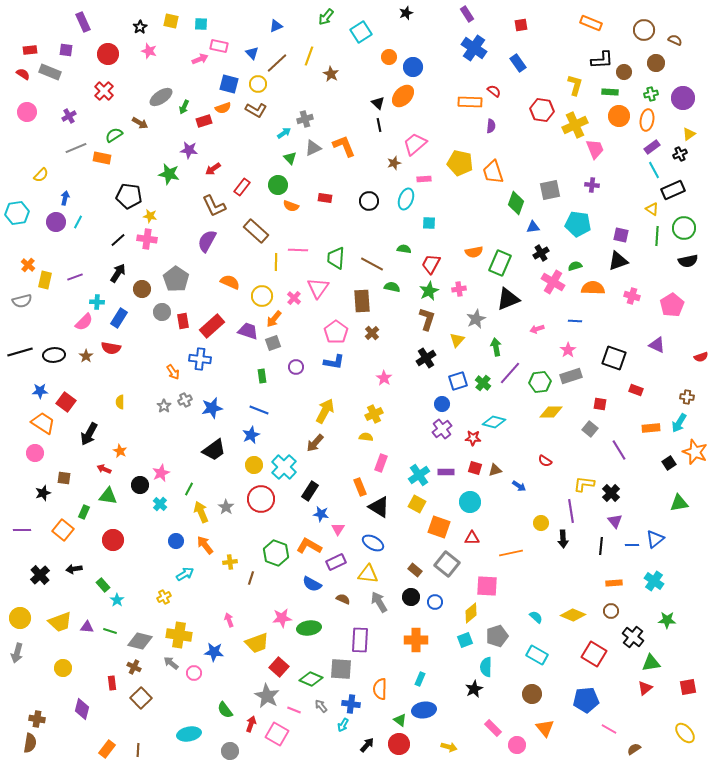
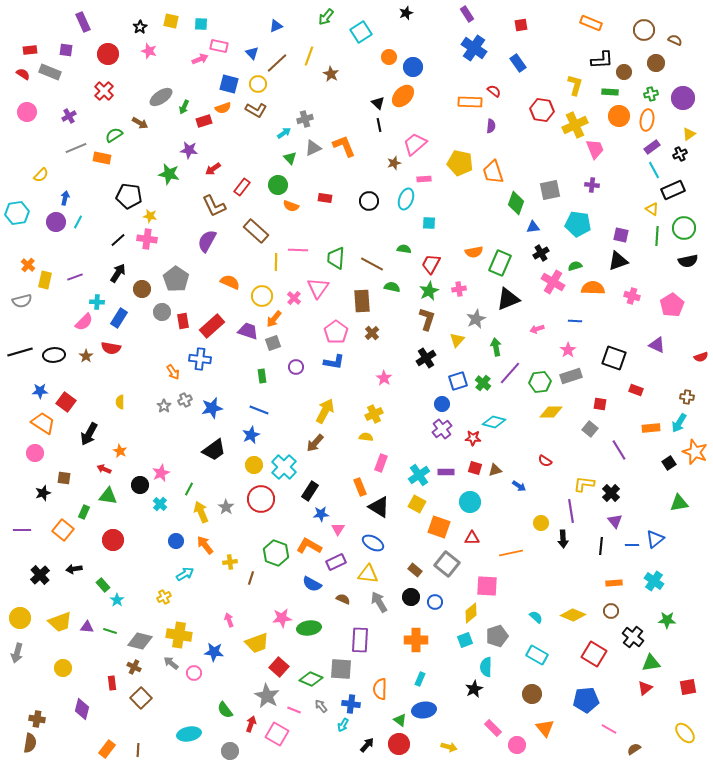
blue star at (321, 514): rotated 14 degrees counterclockwise
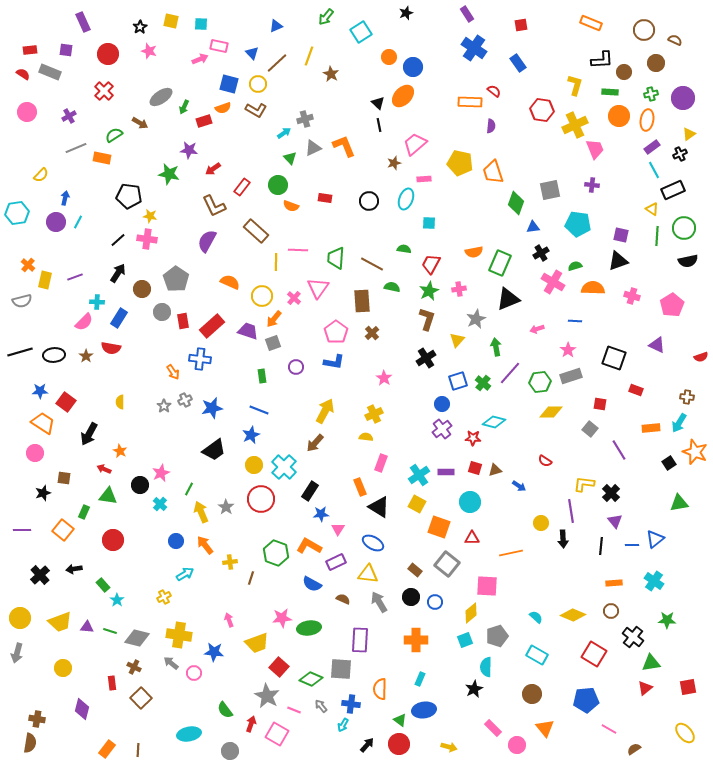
gray diamond at (140, 641): moved 3 px left, 3 px up
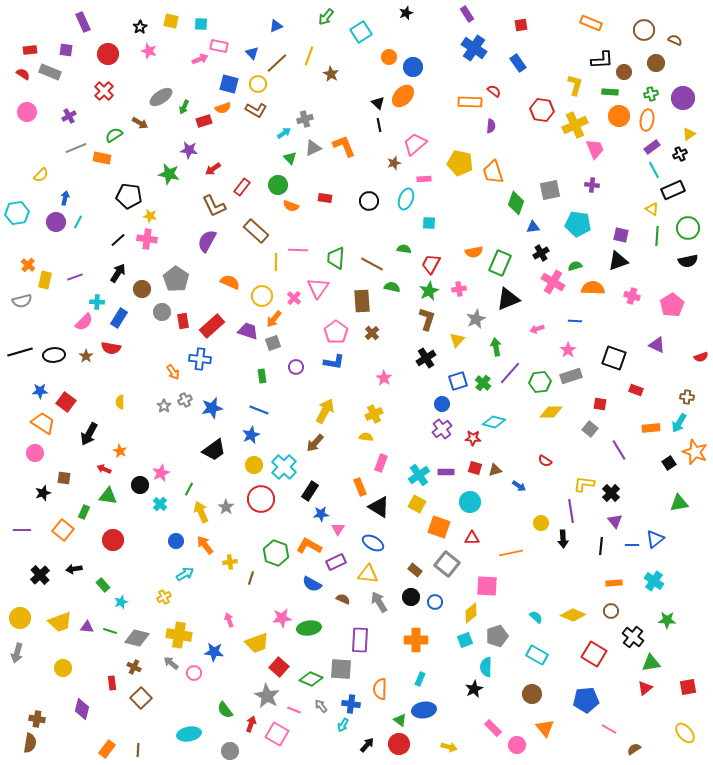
green circle at (684, 228): moved 4 px right
cyan star at (117, 600): moved 4 px right, 2 px down; rotated 16 degrees clockwise
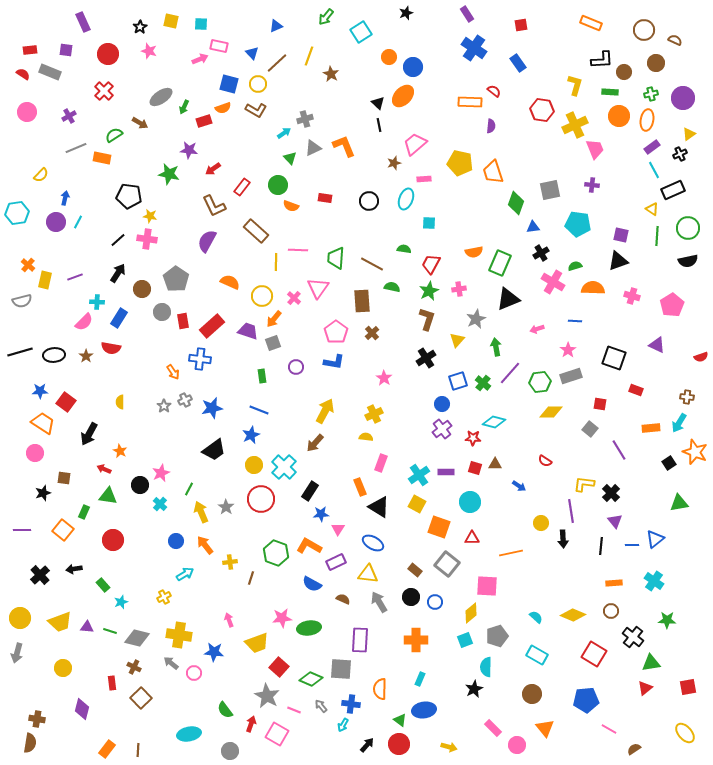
brown triangle at (495, 470): moved 6 px up; rotated 16 degrees clockwise
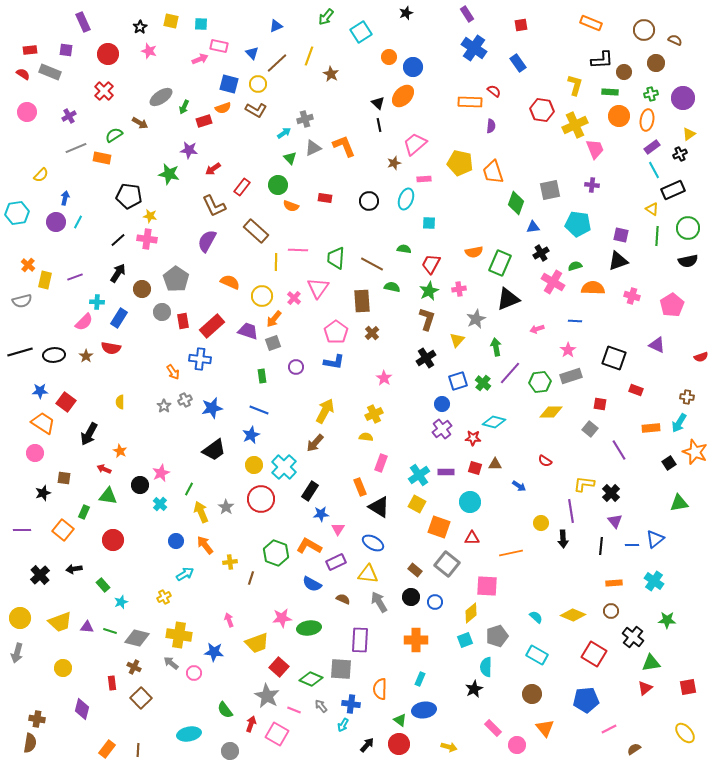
pink line at (609, 729): rotated 56 degrees counterclockwise
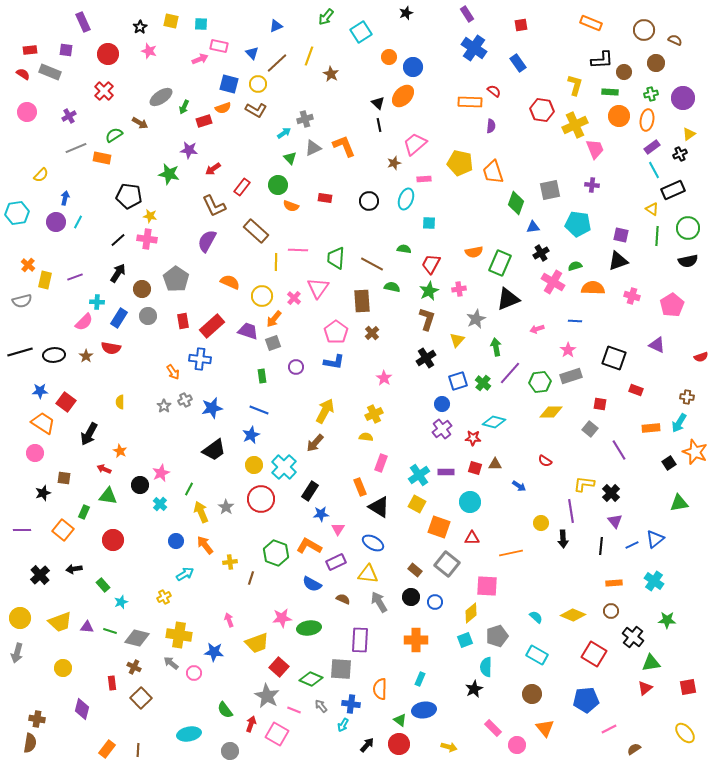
gray circle at (162, 312): moved 14 px left, 4 px down
blue line at (632, 545): rotated 24 degrees counterclockwise
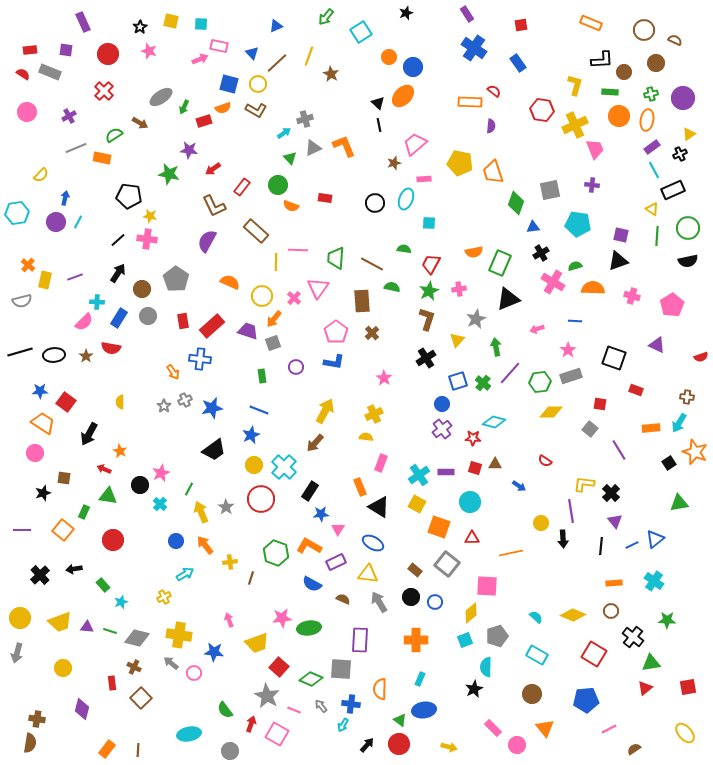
black circle at (369, 201): moved 6 px right, 2 px down
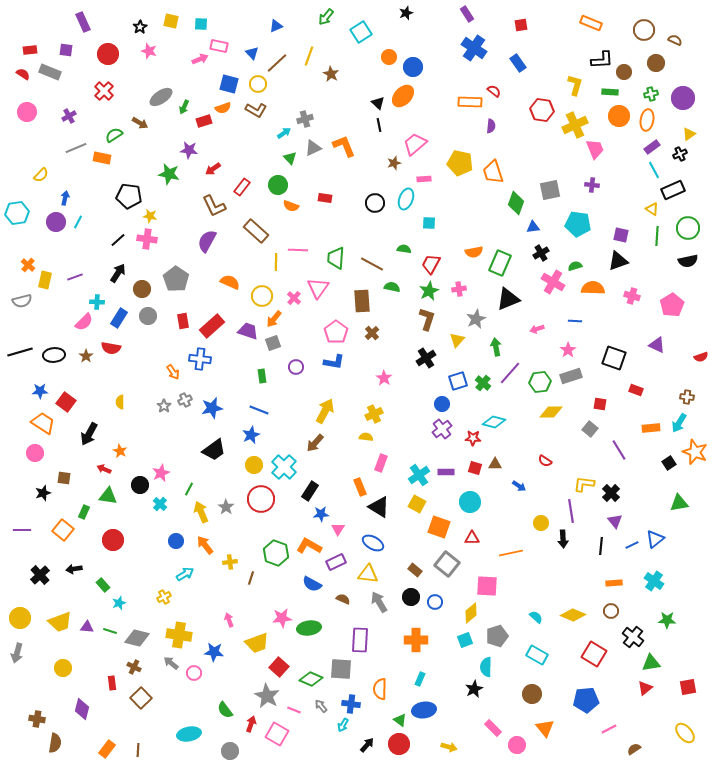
cyan star at (121, 602): moved 2 px left, 1 px down
brown semicircle at (30, 743): moved 25 px right
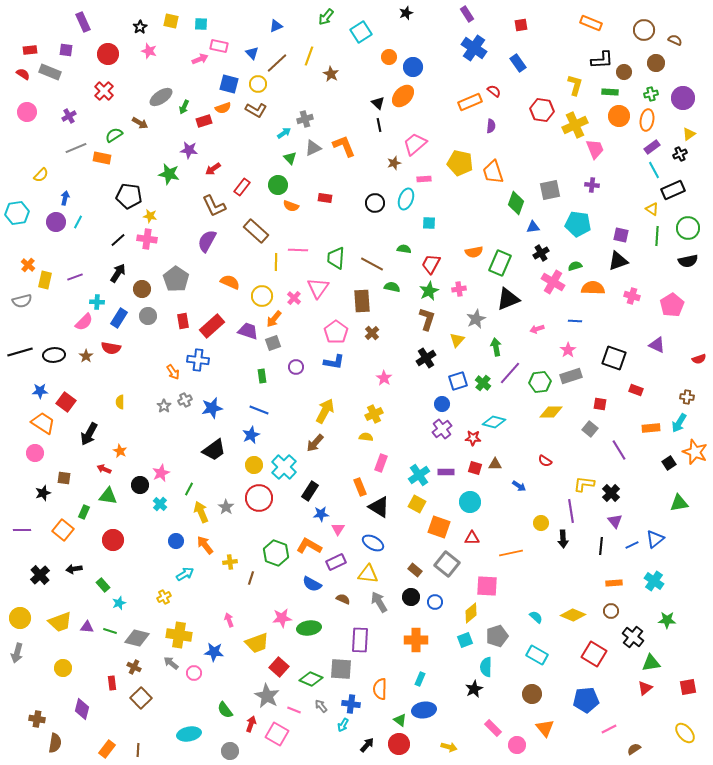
orange rectangle at (470, 102): rotated 25 degrees counterclockwise
red semicircle at (701, 357): moved 2 px left, 2 px down
blue cross at (200, 359): moved 2 px left, 1 px down
red circle at (261, 499): moved 2 px left, 1 px up
